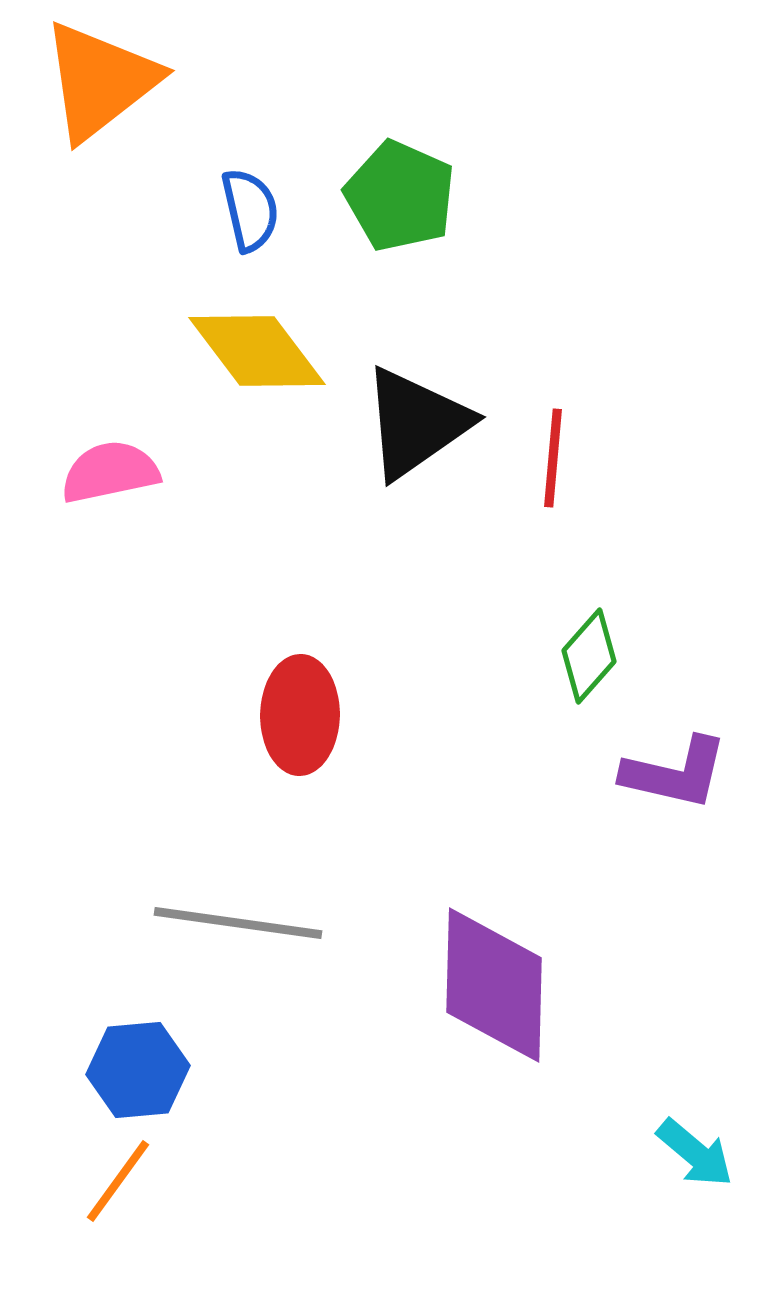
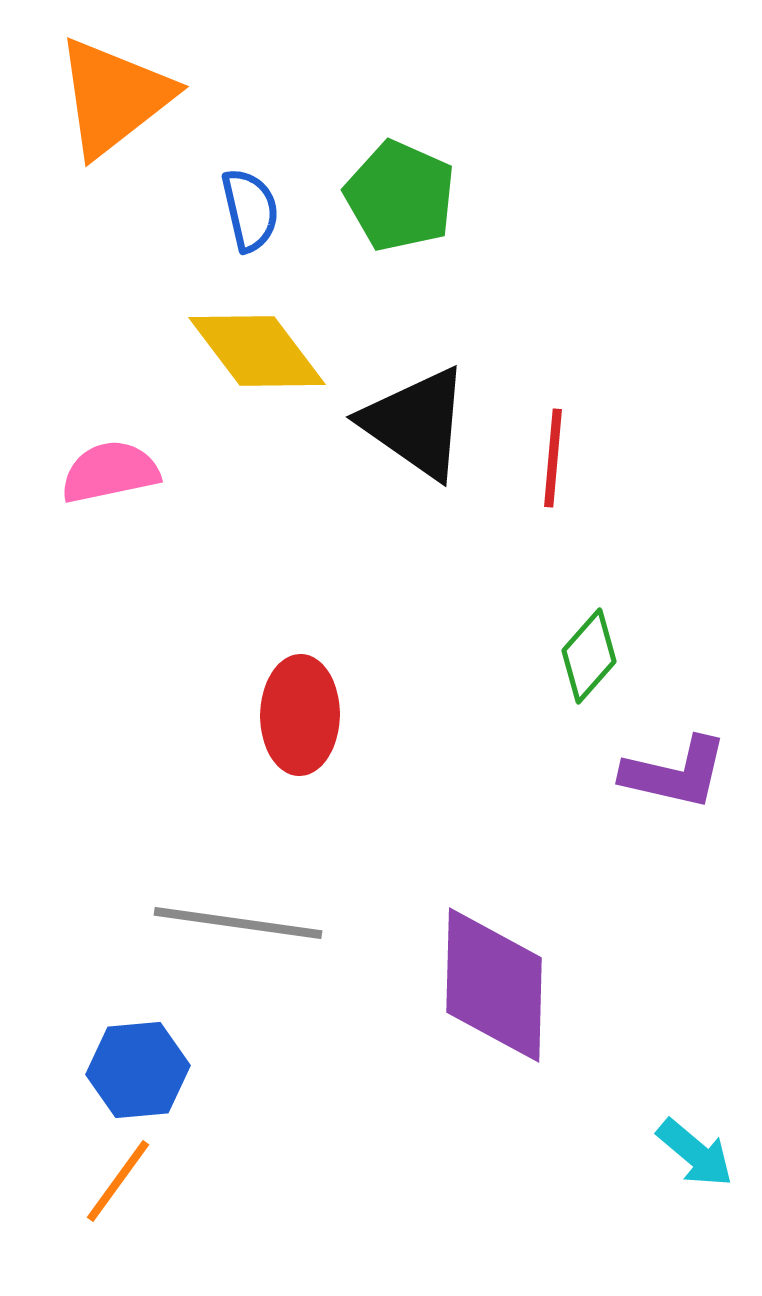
orange triangle: moved 14 px right, 16 px down
black triangle: rotated 50 degrees counterclockwise
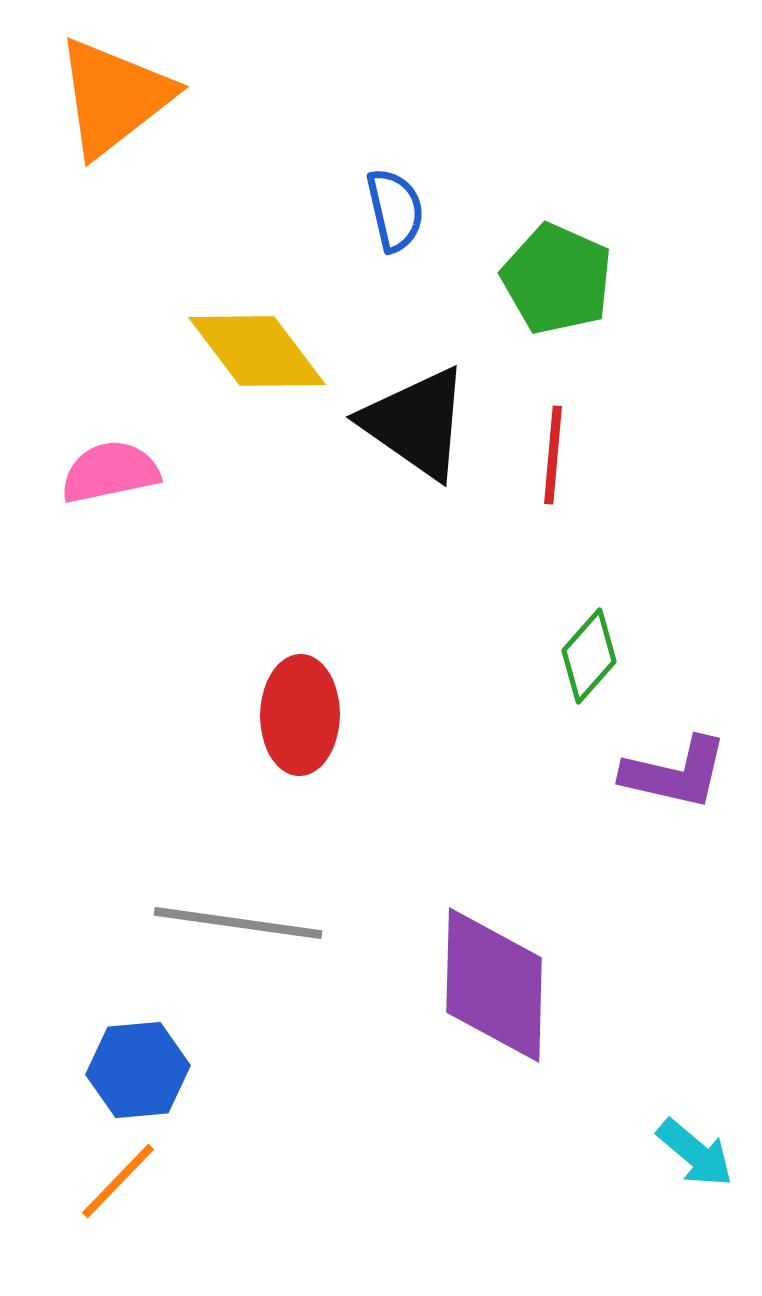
green pentagon: moved 157 px right, 83 px down
blue semicircle: moved 145 px right
red line: moved 3 px up
orange line: rotated 8 degrees clockwise
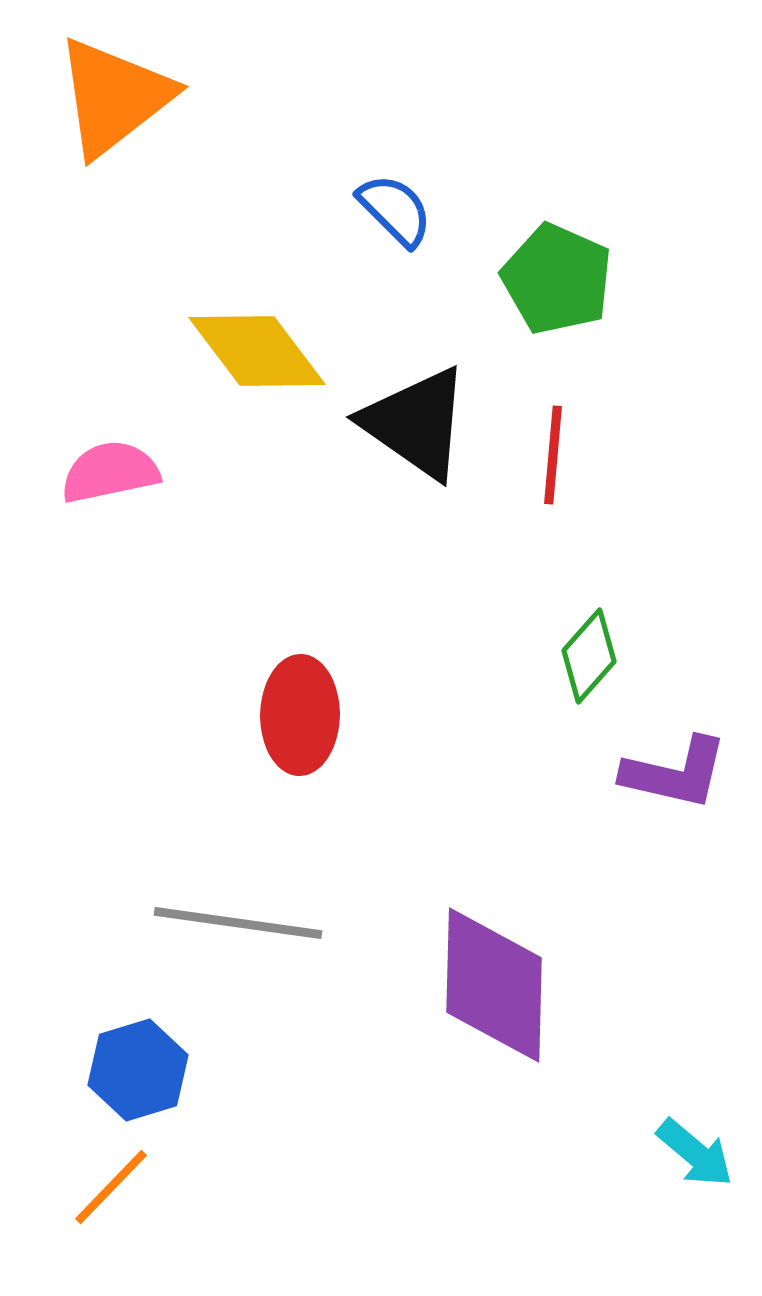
blue semicircle: rotated 32 degrees counterclockwise
blue hexagon: rotated 12 degrees counterclockwise
orange line: moved 7 px left, 6 px down
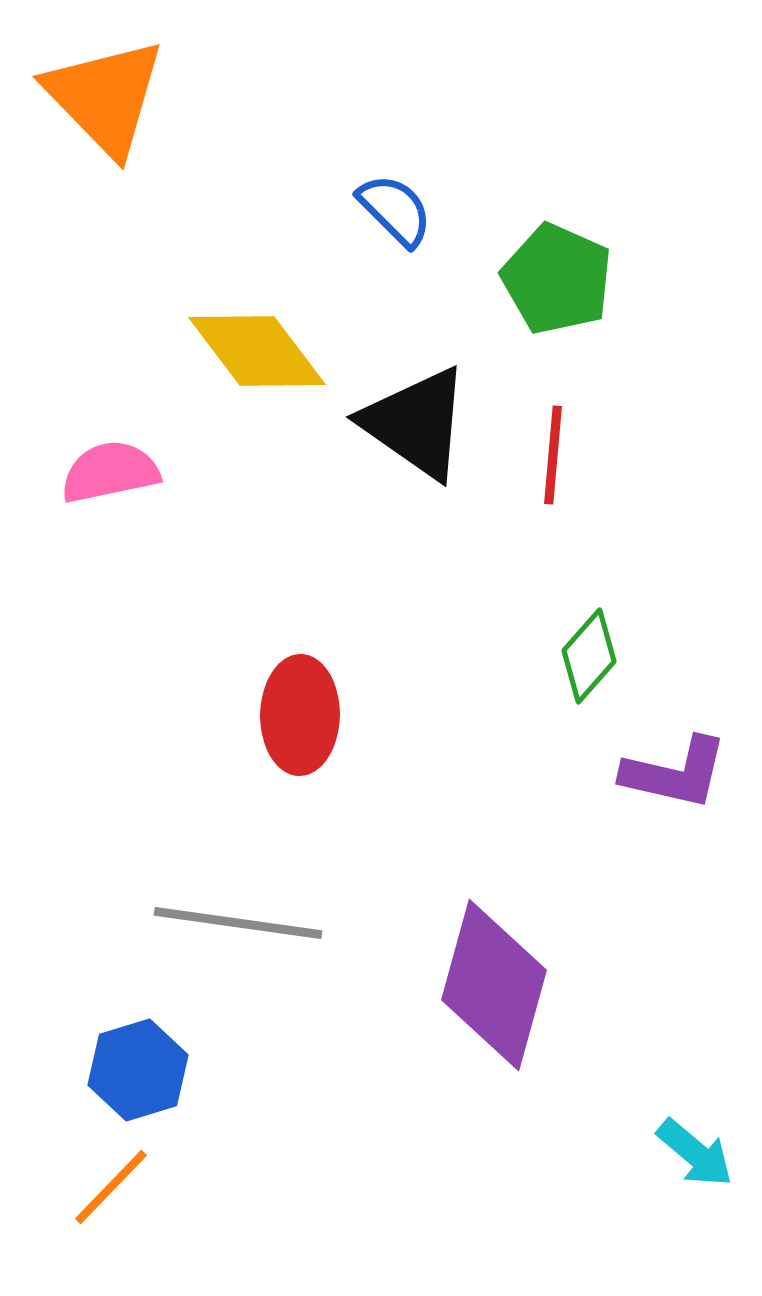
orange triangle: moved 9 px left; rotated 36 degrees counterclockwise
purple diamond: rotated 14 degrees clockwise
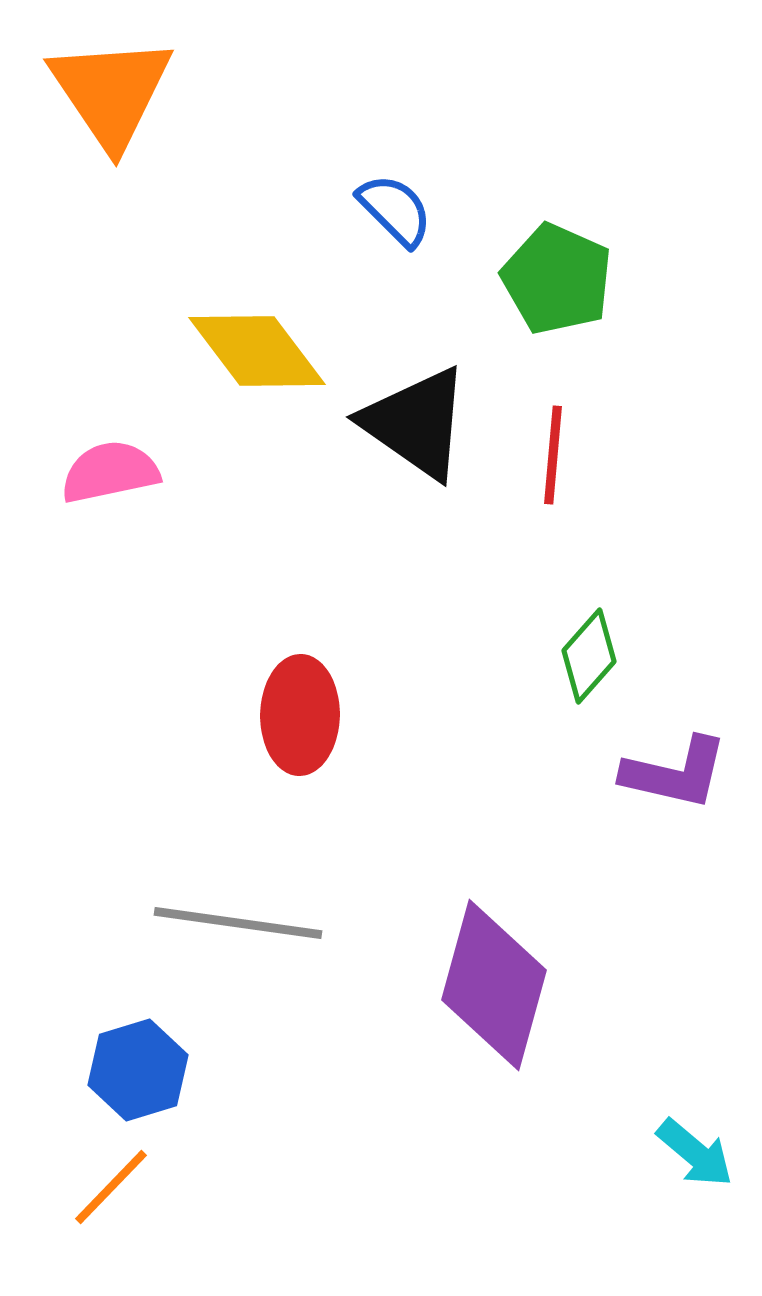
orange triangle: moved 6 px right, 5 px up; rotated 10 degrees clockwise
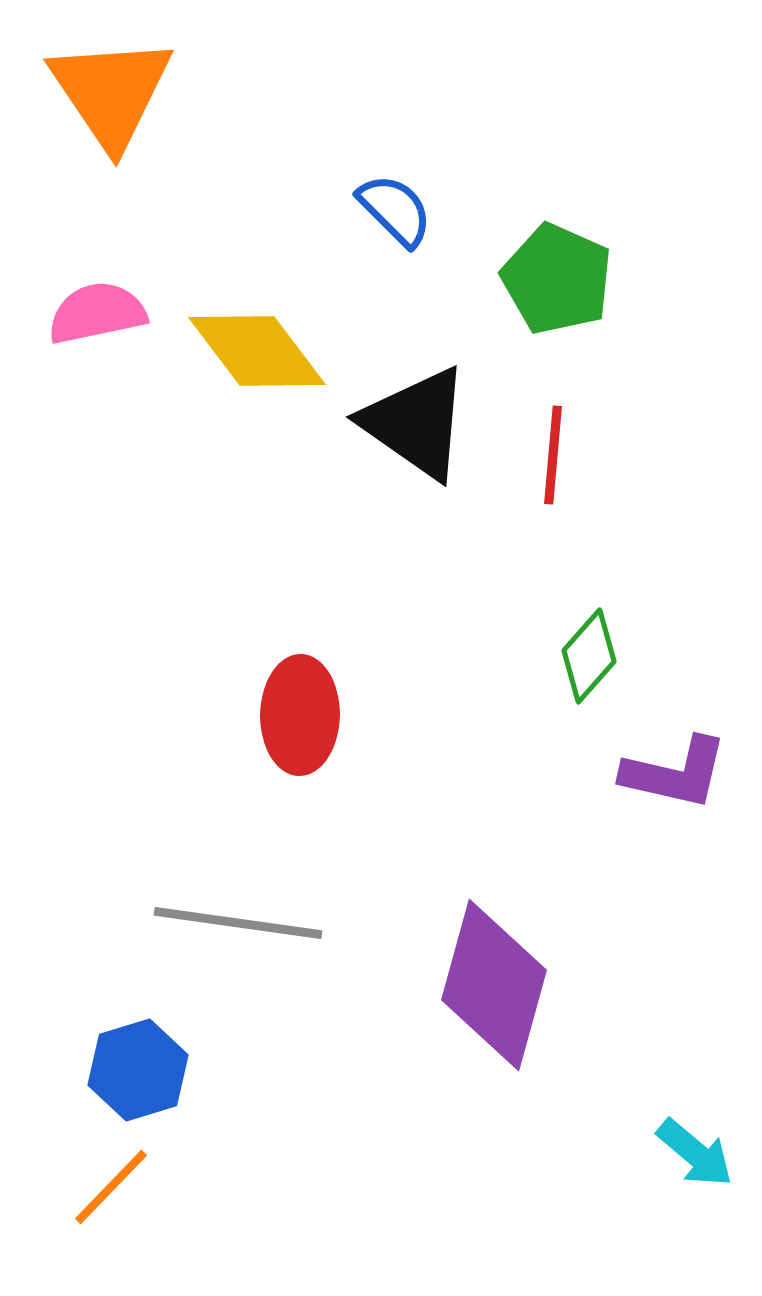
pink semicircle: moved 13 px left, 159 px up
